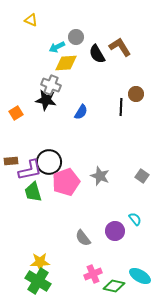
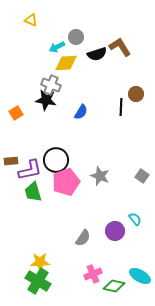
black semicircle: rotated 78 degrees counterclockwise
black circle: moved 7 px right, 2 px up
gray semicircle: rotated 108 degrees counterclockwise
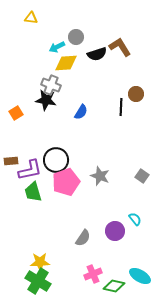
yellow triangle: moved 2 px up; rotated 16 degrees counterclockwise
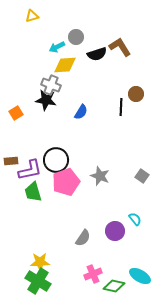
yellow triangle: moved 1 px right, 2 px up; rotated 24 degrees counterclockwise
yellow diamond: moved 1 px left, 2 px down
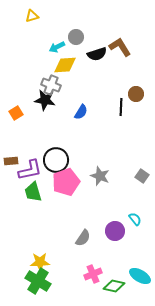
black star: moved 1 px left
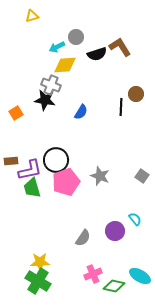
green trapezoid: moved 1 px left, 4 px up
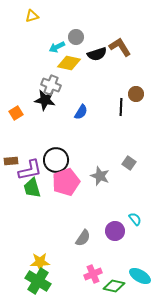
yellow diamond: moved 4 px right, 2 px up; rotated 15 degrees clockwise
gray square: moved 13 px left, 13 px up
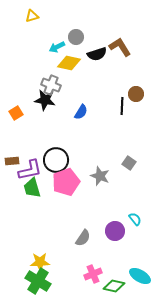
black line: moved 1 px right, 1 px up
brown rectangle: moved 1 px right
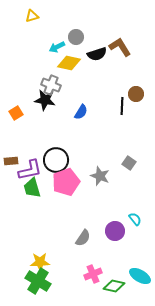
brown rectangle: moved 1 px left
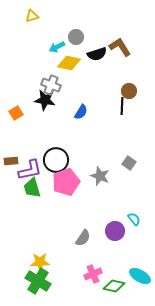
brown circle: moved 7 px left, 3 px up
cyan semicircle: moved 1 px left
